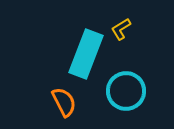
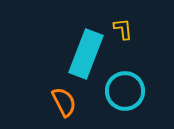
yellow L-shape: moved 2 px right; rotated 115 degrees clockwise
cyan circle: moved 1 px left
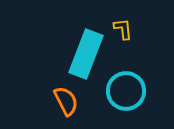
cyan circle: moved 1 px right
orange semicircle: moved 2 px right, 1 px up
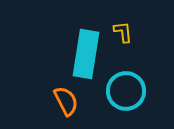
yellow L-shape: moved 3 px down
cyan rectangle: rotated 12 degrees counterclockwise
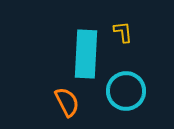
cyan rectangle: rotated 6 degrees counterclockwise
orange semicircle: moved 1 px right, 1 px down
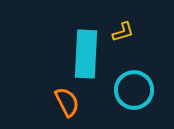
yellow L-shape: rotated 80 degrees clockwise
cyan circle: moved 8 px right, 1 px up
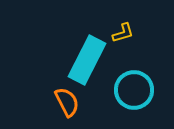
yellow L-shape: moved 1 px down
cyan rectangle: moved 1 px right, 6 px down; rotated 24 degrees clockwise
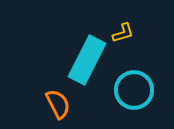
orange semicircle: moved 9 px left, 2 px down
